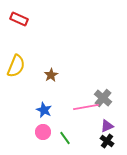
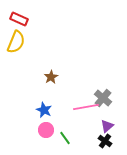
yellow semicircle: moved 24 px up
brown star: moved 2 px down
purple triangle: rotated 16 degrees counterclockwise
pink circle: moved 3 px right, 2 px up
black cross: moved 2 px left
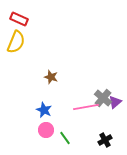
brown star: rotated 24 degrees counterclockwise
purple triangle: moved 8 px right, 24 px up
black cross: moved 1 px up; rotated 24 degrees clockwise
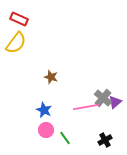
yellow semicircle: moved 1 px down; rotated 15 degrees clockwise
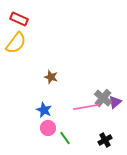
pink circle: moved 2 px right, 2 px up
